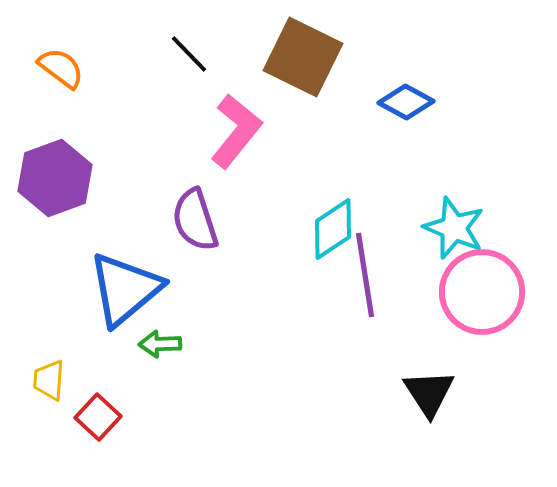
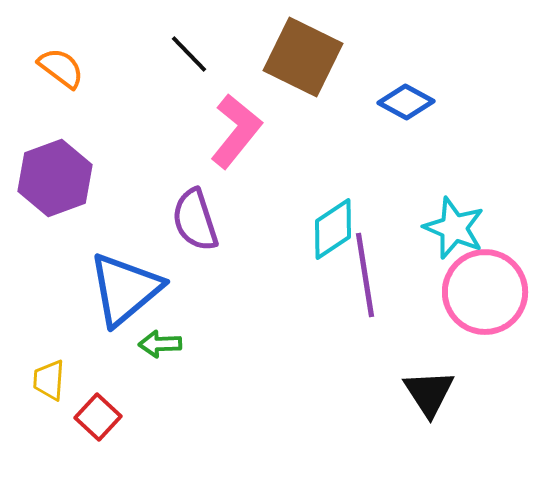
pink circle: moved 3 px right
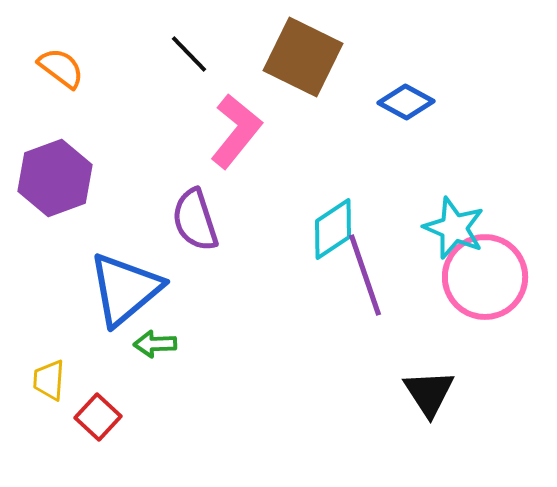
purple line: rotated 10 degrees counterclockwise
pink circle: moved 15 px up
green arrow: moved 5 px left
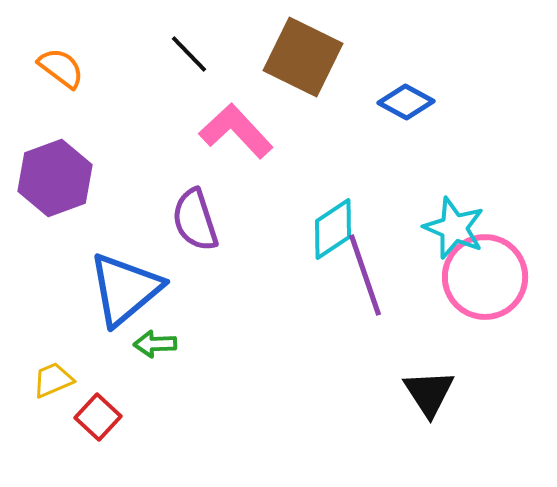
pink L-shape: rotated 82 degrees counterclockwise
yellow trapezoid: moved 4 px right; rotated 63 degrees clockwise
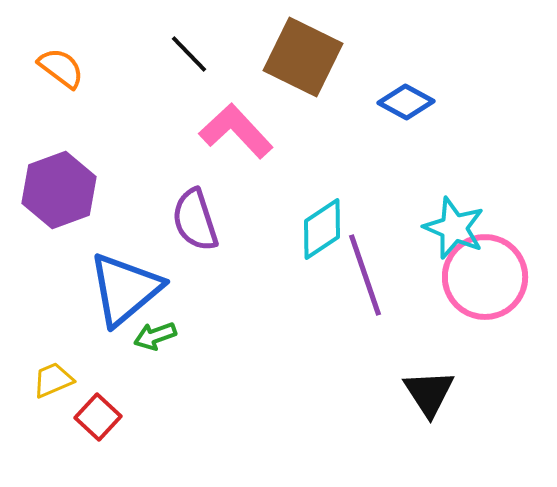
purple hexagon: moved 4 px right, 12 px down
cyan diamond: moved 11 px left
green arrow: moved 8 px up; rotated 18 degrees counterclockwise
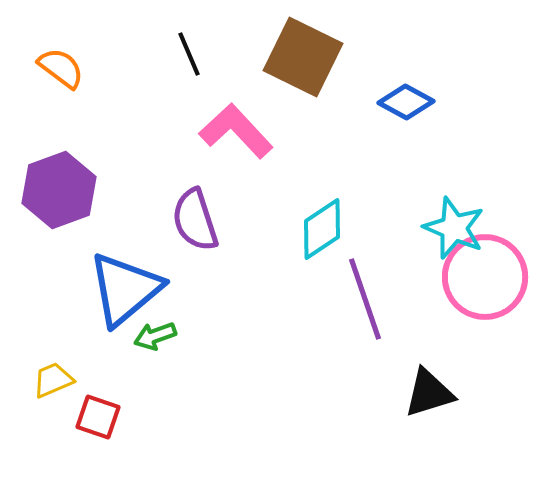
black line: rotated 21 degrees clockwise
purple line: moved 24 px down
black triangle: rotated 46 degrees clockwise
red square: rotated 24 degrees counterclockwise
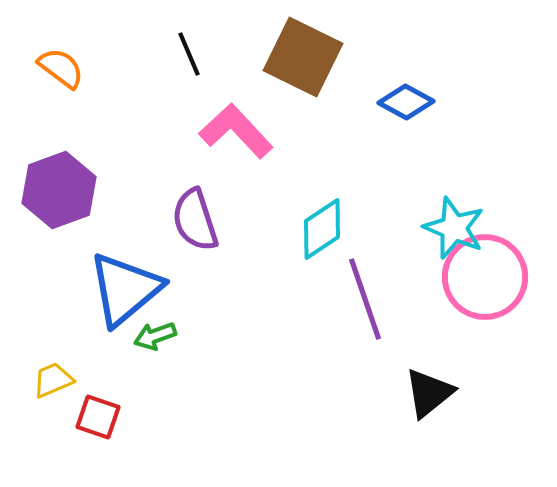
black triangle: rotated 22 degrees counterclockwise
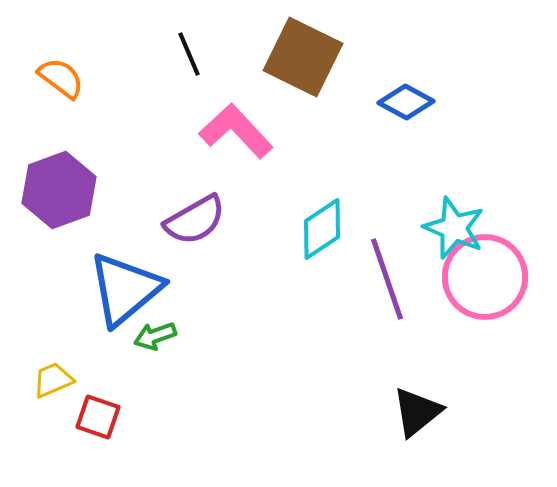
orange semicircle: moved 10 px down
purple semicircle: rotated 102 degrees counterclockwise
purple line: moved 22 px right, 20 px up
black triangle: moved 12 px left, 19 px down
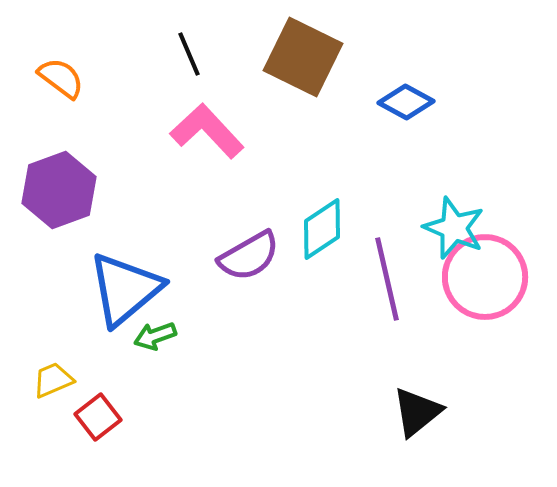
pink L-shape: moved 29 px left
purple semicircle: moved 54 px right, 36 px down
purple line: rotated 6 degrees clockwise
red square: rotated 33 degrees clockwise
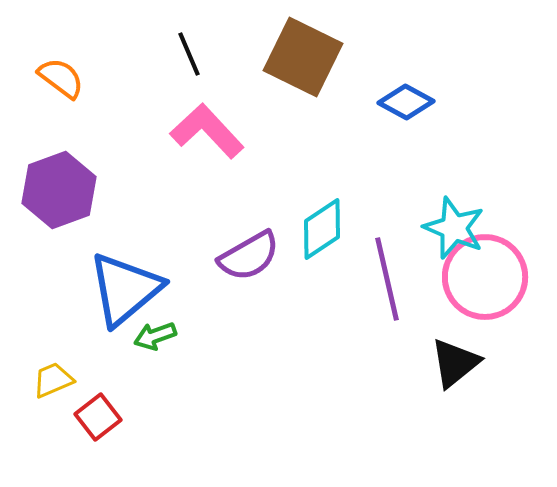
black triangle: moved 38 px right, 49 px up
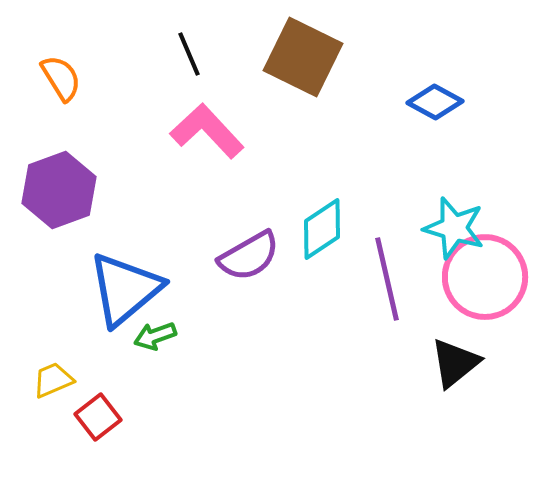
orange semicircle: rotated 21 degrees clockwise
blue diamond: moved 29 px right
cyan star: rotated 6 degrees counterclockwise
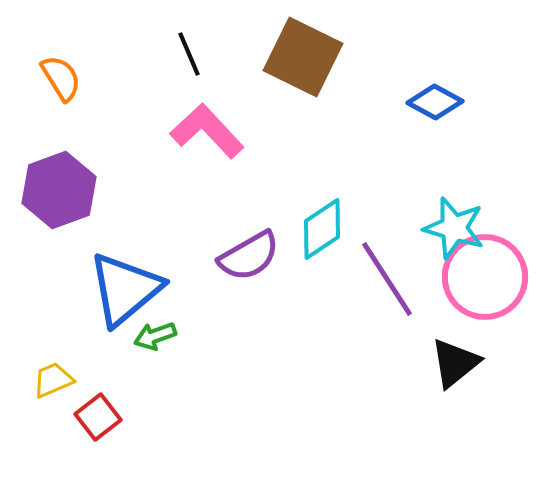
purple line: rotated 20 degrees counterclockwise
